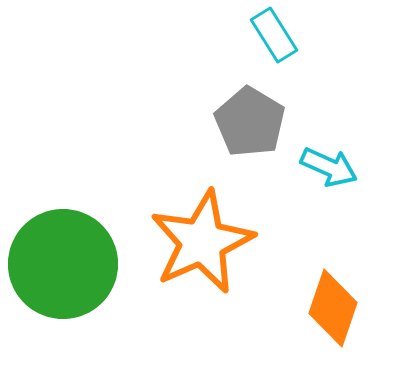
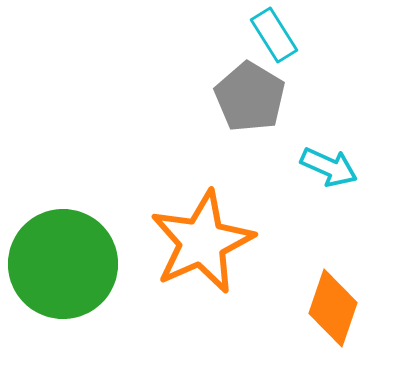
gray pentagon: moved 25 px up
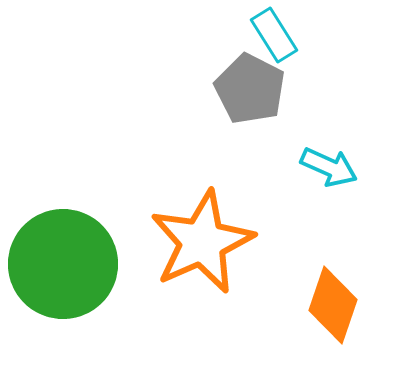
gray pentagon: moved 8 px up; rotated 4 degrees counterclockwise
orange diamond: moved 3 px up
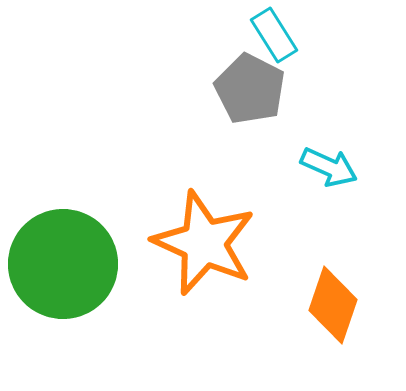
orange star: moved 2 px right, 1 px down; rotated 24 degrees counterclockwise
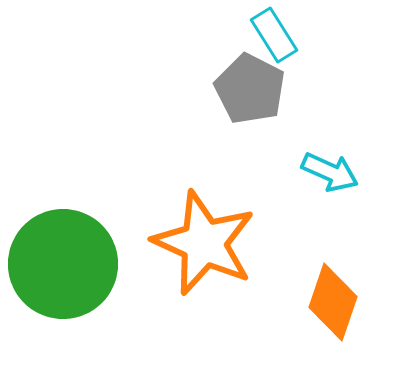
cyan arrow: moved 1 px right, 5 px down
orange diamond: moved 3 px up
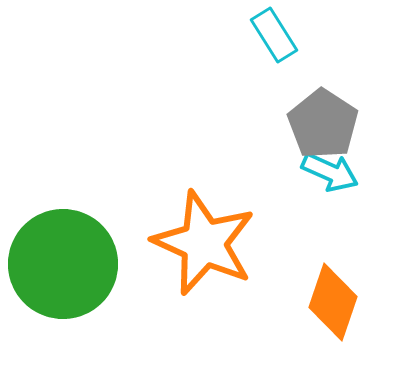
gray pentagon: moved 73 px right, 35 px down; rotated 6 degrees clockwise
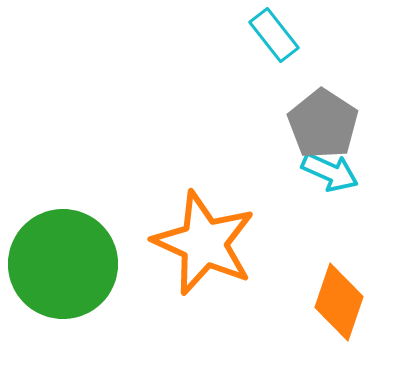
cyan rectangle: rotated 6 degrees counterclockwise
orange diamond: moved 6 px right
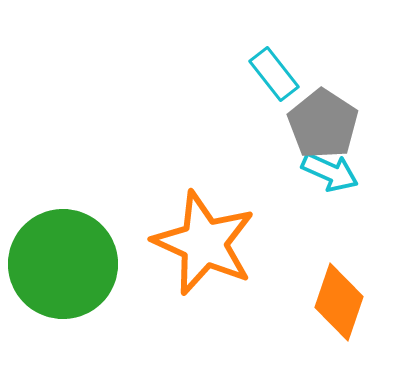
cyan rectangle: moved 39 px down
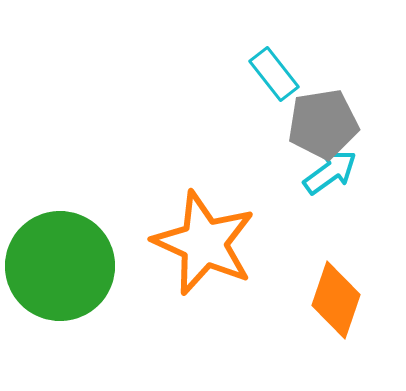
gray pentagon: rotated 30 degrees clockwise
cyan arrow: rotated 60 degrees counterclockwise
green circle: moved 3 px left, 2 px down
orange diamond: moved 3 px left, 2 px up
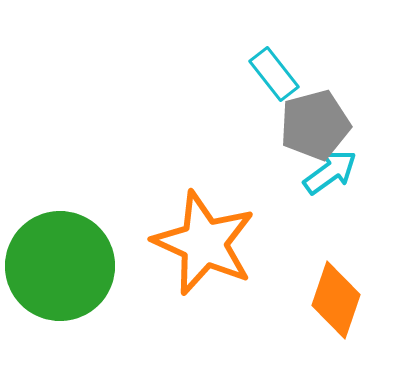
gray pentagon: moved 8 px left, 1 px down; rotated 6 degrees counterclockwise
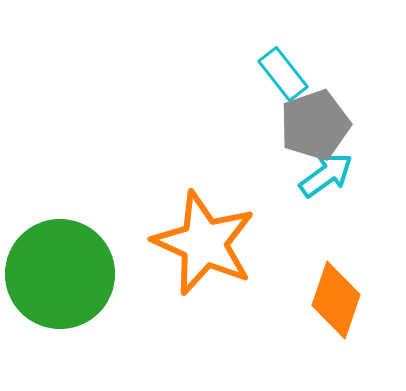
cyan rectangle: moved 9 px right
gray pentagon: rotated 4 degrees counterclockwise
cyan arrow: moved 4 px left, 3 px down
green circle: moved 8 px down
